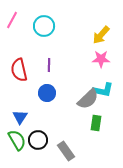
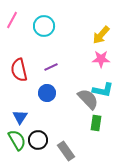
purple line: moved 2 px right, 2 px down; rotated 64 degrees clockwise
gray semicircle: rotated 90 degrees counterclockwise
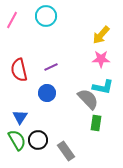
cyan circle: moved 2 px right, 10 px up
cyan L-shape: moved 3 px up
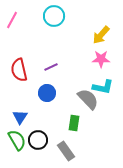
cyan circle: moved 8 px right
green rectangle: moved 22 px left
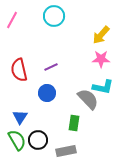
gray rectangle: rotated 66 degrees counterclockwise
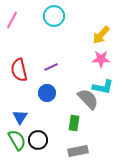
gray rectangle: moved 12 px right
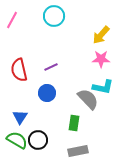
green semicircle: rotated 30 degrees counterclockwise
